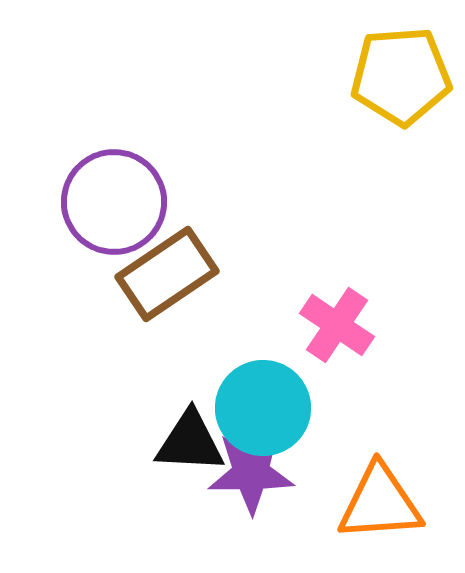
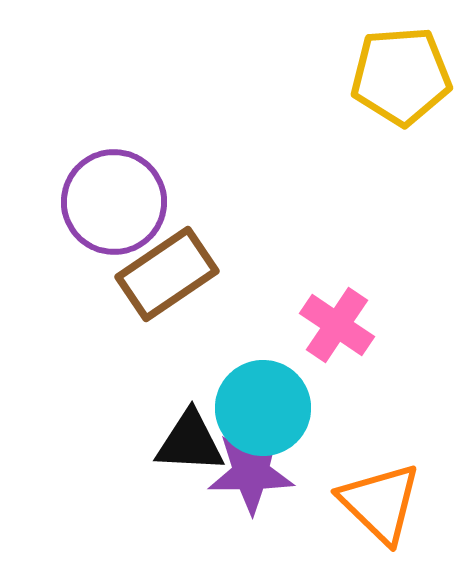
orange triangle: rotated 48 degrees clockwise
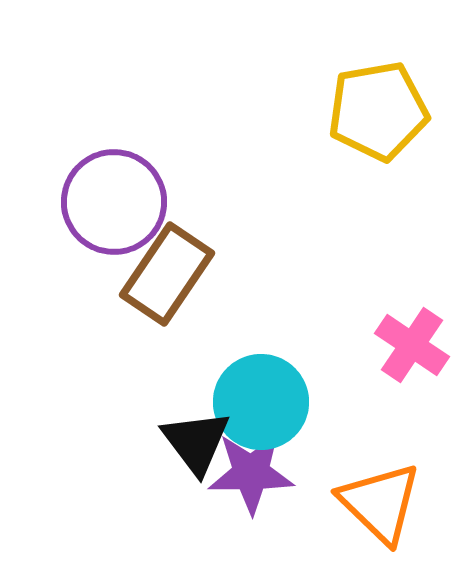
yellow pentagon: moved 23 px left, 35 px down; rotated 6 degrees counterclockwise
brown rectangle: rotated 22 degrees counterclockwise
pink cross: moved 75 px right, 20 px down
cyan circle: moved 2 px left, 6 px up
black triangle: moved 6 px right; rotated 50 degrees clockwise
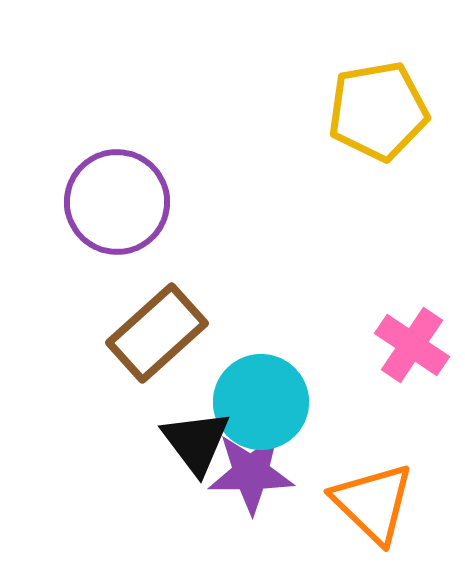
purple circle: moved 3 px right
brown rectangle: moved 10 px left, 59 px down; rotated 14 degrees clockwise
orange triangle: moved 7 px left
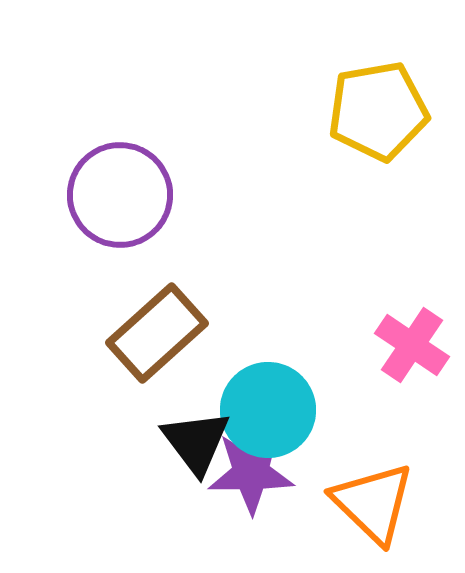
purple circle: moved 3 px right, 7 px up
cyan circle: moved 7 px right, 8 px down
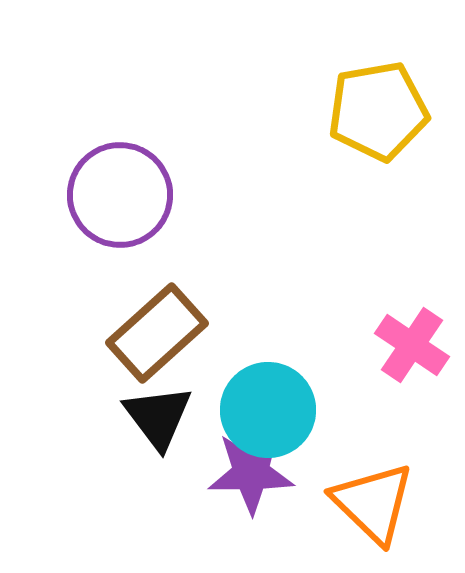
black triangle: moved 38 px left, 25 px up
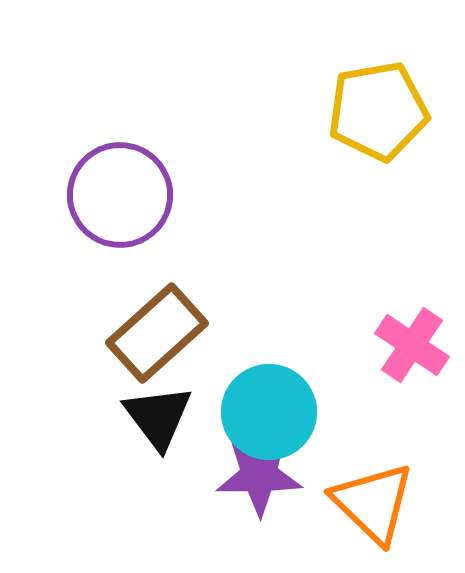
cyan circle: moved 1 px right, 2 px down
purple star: moved 8 px right, 2 px down
